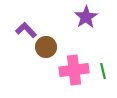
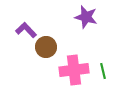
purple star: rotated 25 degrees counterclockwise
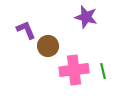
purple L-shape: rotated 20 degrees clockwise
brown circle: moved 2 px right, 1 px up
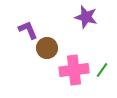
purple L-shape: moved 2 px right
brown circle: moved 1 px left, 2 px down
green line: moved 1 px left, 1 px up; rotated 49 degrees clockwise
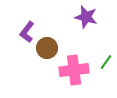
purple L-shape: moved 1 px left, 2 px down; rotated 120 degrees counterclockwise
green line: moved 4 px right, 8 px up
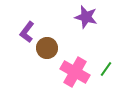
green line: moved 7 px down
pink cross: moved 1 px right, 2 px down; rotated 36 degrees clockwise
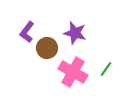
purple star: moved 11 px left, 16 px down
pink cross: moved 2 px left
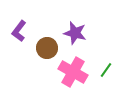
purple L-shape: moved 8 px left, 1 px up
green line: moved 1 px down
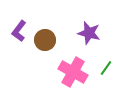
purple star: moved 14 px right
brown circle: moved 2 px left, 8 px up
green line: moved 2 px up
